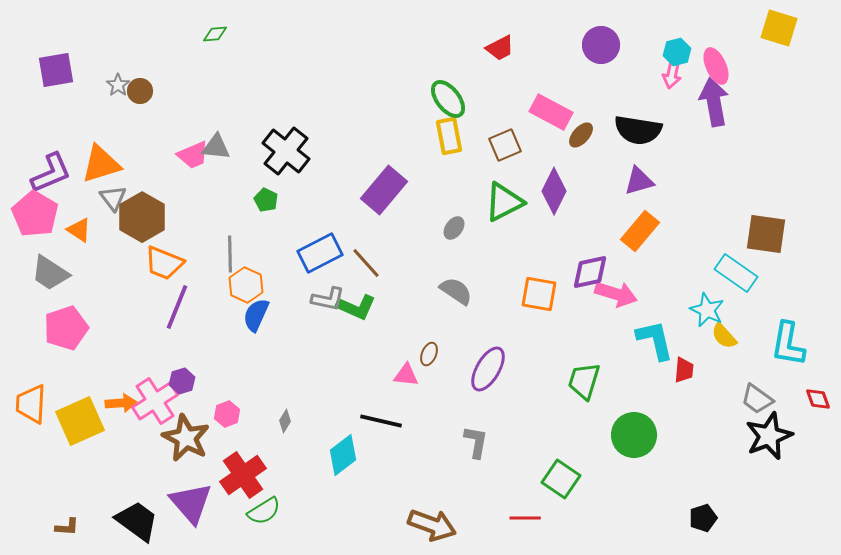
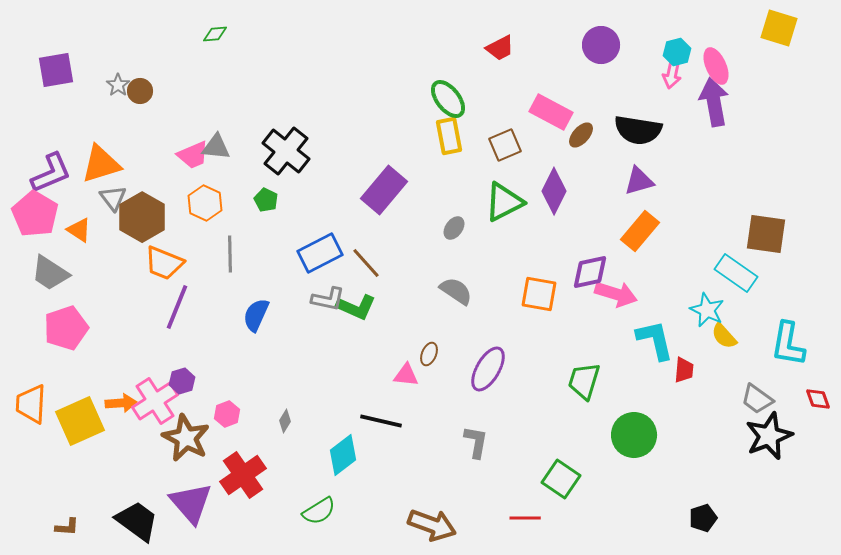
orange hexagon at (246, 285): moved 41 px left, 82 px up
green semicircle at (264, 511): moved 55 px right
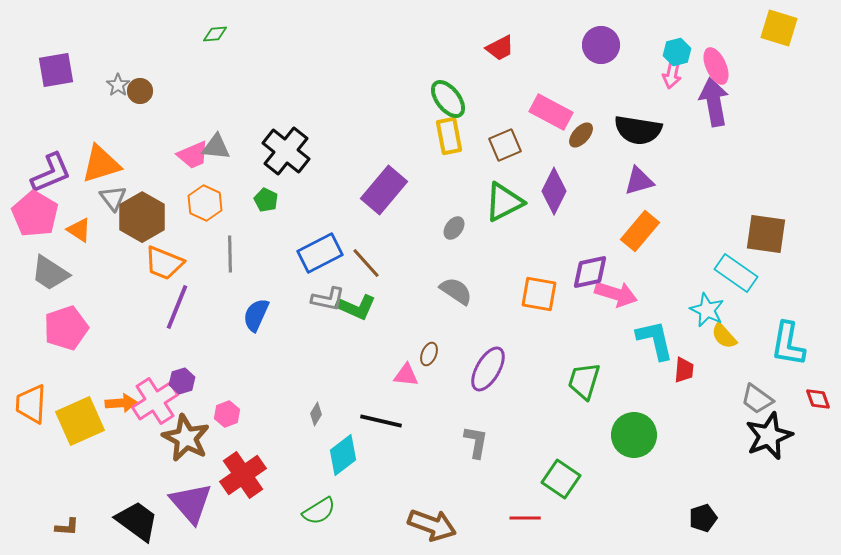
gray diamond at (285, 421): moved 31 px right, 7 px up
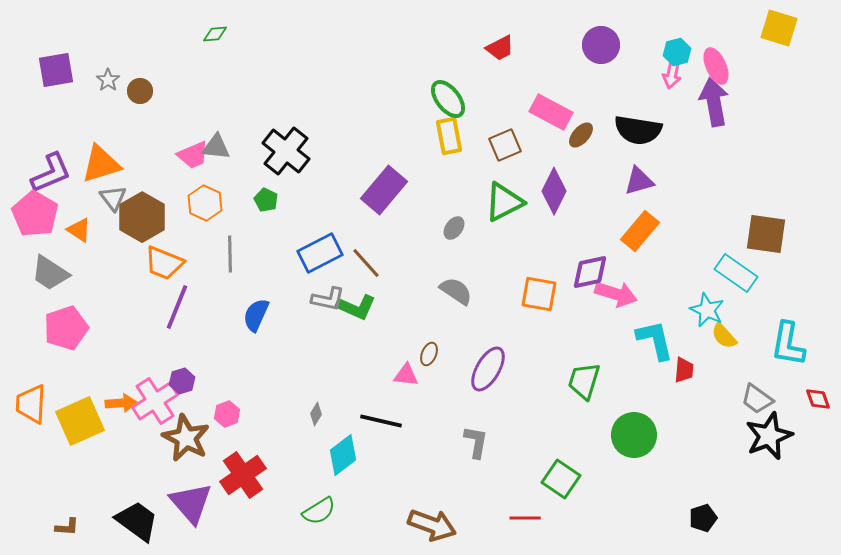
gray star at (118, 85): moved 10 px left, 5 px up
